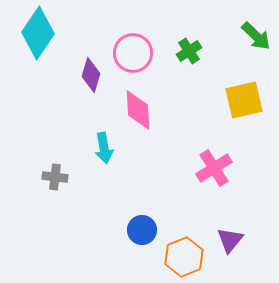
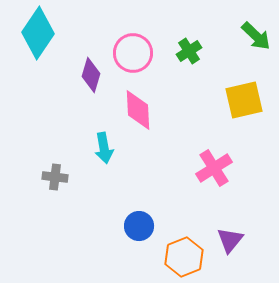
blue circle: moved 3 px left, 4 px up
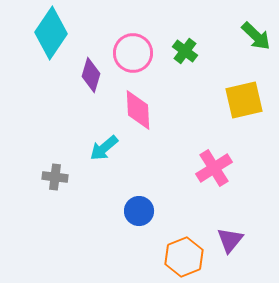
cyan diamond: moved 13 px right
green cross: moved 4 px left; rotated 20 degrees counterclockwise
cyan arrow: rotated 60 degrees clockwise
blue circle: moved 15 px up
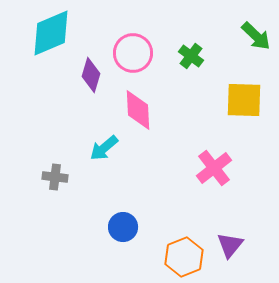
cyan diamond: rotated 33 degrees clockwise
green cross: moved 6 px right, 5 px down
yellow square: rotated 15 degrees clockwise
pink cross: rotated 6 degrees counterclockwise
blue circle: moved 16 px left, 16 px down
purple triangle: moved 5 px down
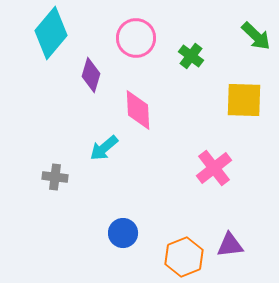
cyan diamond: rotated 27 degrees counterclockwise
pink circle: moved 3 px right, 15 px up
blue circle: moved 6 px down
purple triangle: rotated 44 degrees clockwise
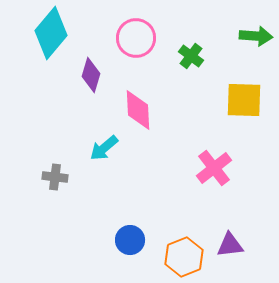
green arrow: rotated 40 degrees counterclockwise
blue circle: moved 7 px right, 7 px down
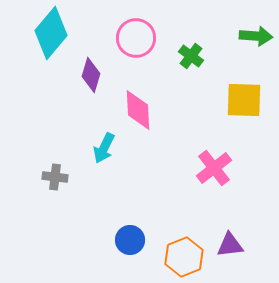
cyan arrow: rotated 24 degrees counterclockwise
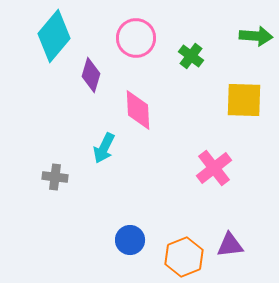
cyan diamond: moved 3 px right, 3 px down
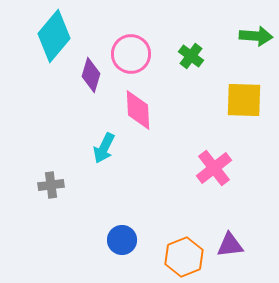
pink circle: moved 5 px left, 16 px down
gray cross: moved 4 px left, 8 px down; rotated 15 degrees counterclockwise
blue circle: moved 8 px left
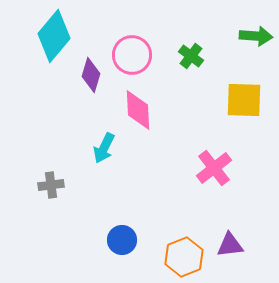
pink circle: moved 1 px right, 1 px down
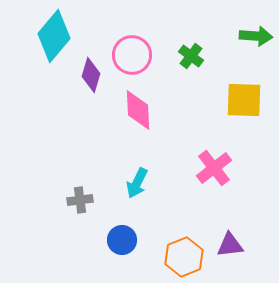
cyan arrow: moved 33 px right, 35 px down
gray cross: moved 29 px right, 15 px down
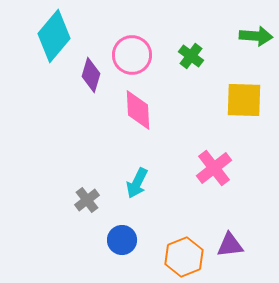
gray cross: moved 7 px right; rotated 30 degrees counterclockwise
